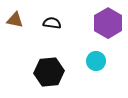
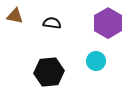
brown triangle: moved 4 px up
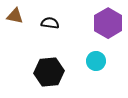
black semicircle: moved 2 px left
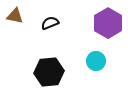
black semicircle: rotated 30 degrees counterclockwise
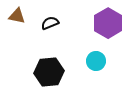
brown triangle: moved 2 px right
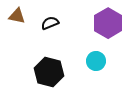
black hexagon: rotated 20 degrees clockwise
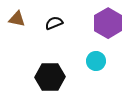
brown triangle: moved 3 px down
black semicircle: moved 4 px right
black hexagon: moved 1 px right, 5 px down; rotated 16 degrees counterclockwise
